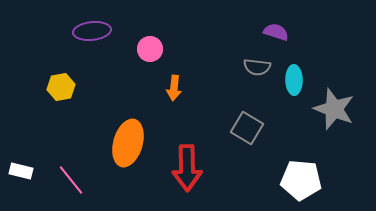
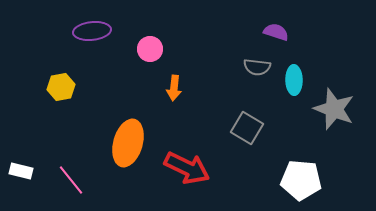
red arrow: rotated 63 degrees counterclockwise
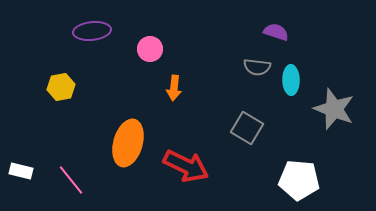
cyan ellipse: moved 3 px left
red arrow: moved 1 px left, 2 px up
white pentagon: moved 2 px left
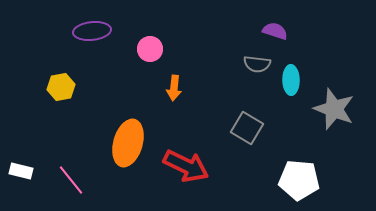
purple semicircle: moved 1 px left, 1 px up
gray semicircle: moved 3 px up
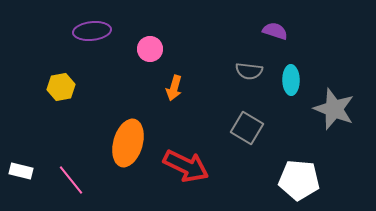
gray semicircle: moved 8 px left, 7 px down
orange arrow: rotated 10 degrees clockwise
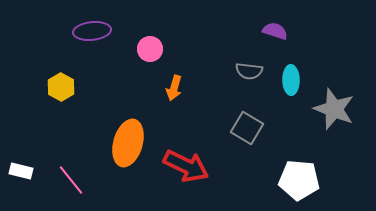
yellow hexagon: rotated 20 degrees counterclockwise
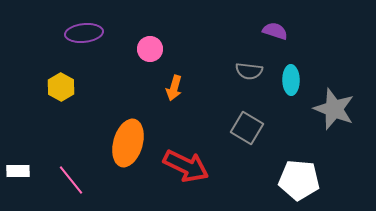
purple ellipse: moved 8 px left, 2 px down
white rectangle: moved 3 px left; rotated 15 degrees counterclockwise
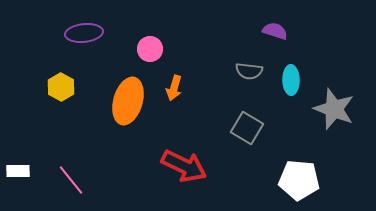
orange ellipse: moved 42 px up
red arrow: moved 2 px left
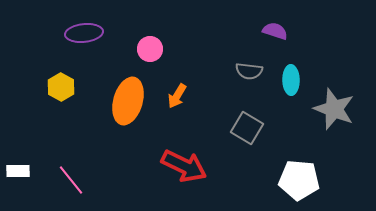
orange arrow: moved 3 px right, 8 px down; rotated 15 degrees clockwise
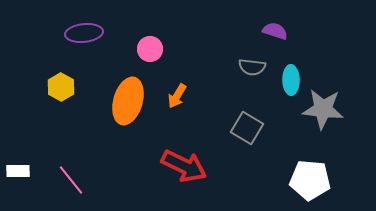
gray semicircle: moved 3 px right, 4 px up
gray star: moved 11 px left; rotated 15 degrees counterclockwise
white pentagon: moved 11 px right
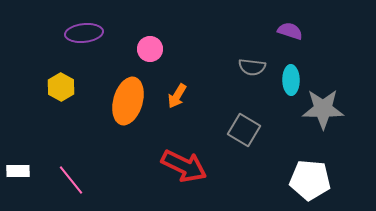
purple semicircle: moved 15 px right
gray star: rotated 6 degrees counterclockwise
gray square: moved 3 px left, 2 px down
